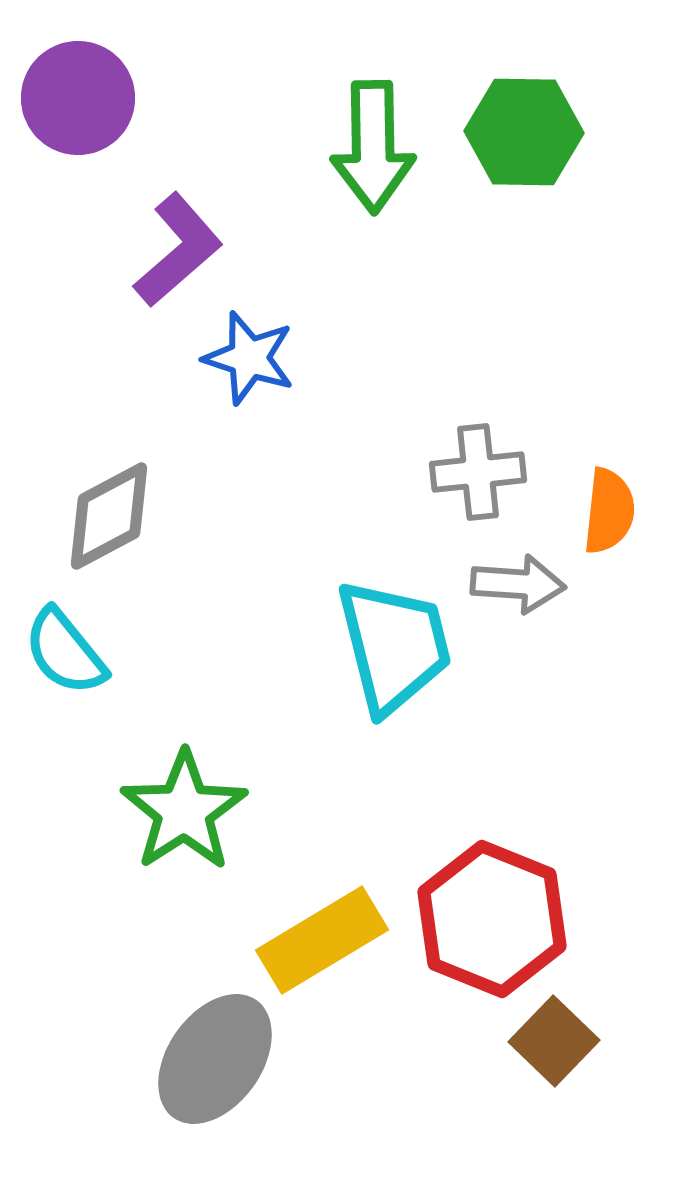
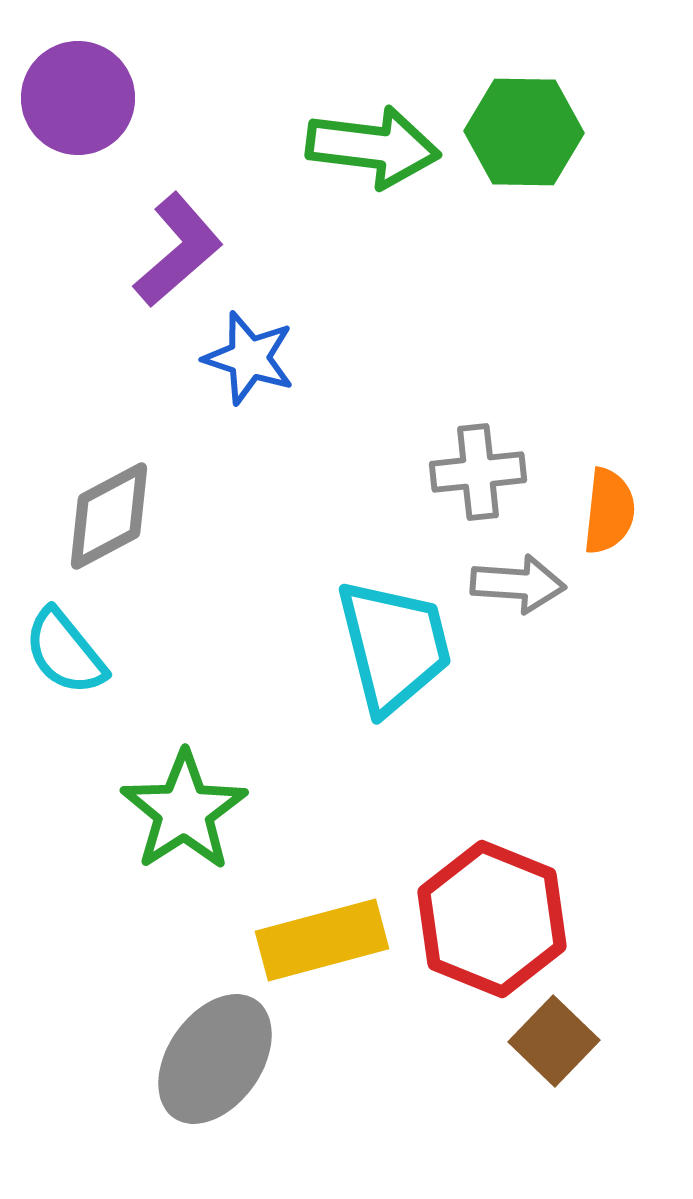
green arrow: rotated 82 degrees counterclockwise
yellow rectangle: rotated 16 degrees clockwise
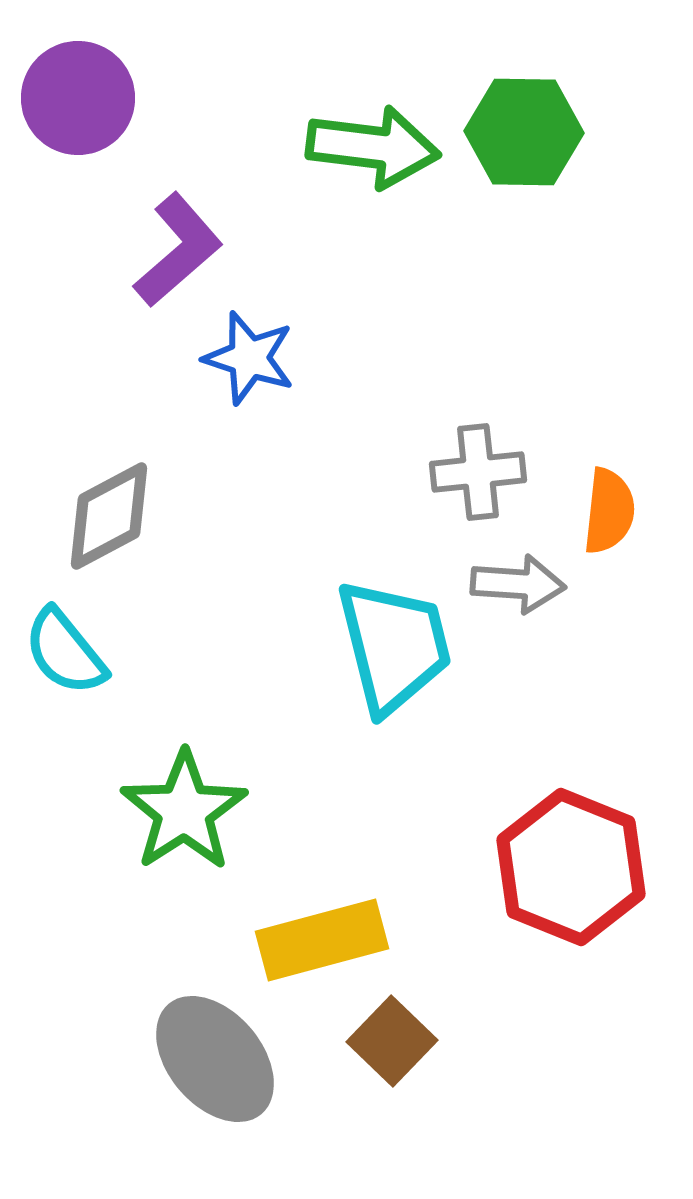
red hexagon: moved 79 px right, 52 px up
brown square: moved 162 px left
gray ellipse: rotated 75 degrees counterclockwise
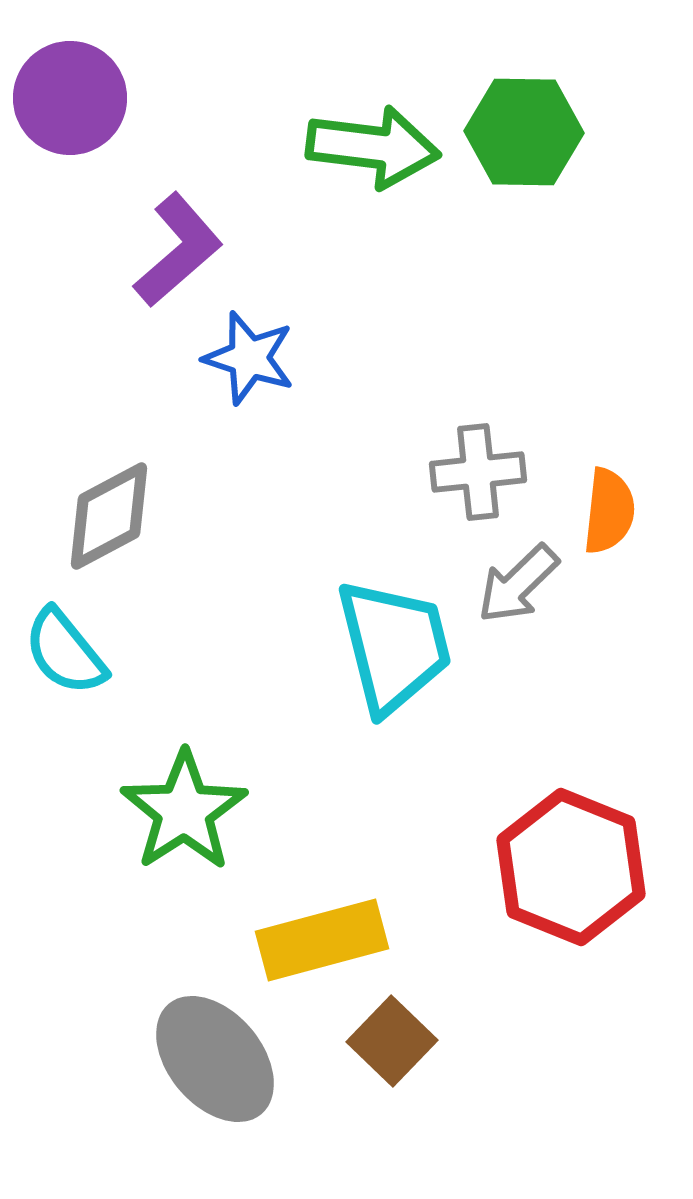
purple circle: moved 8 px left
gray arrow: rotated 132 degrees clockwise
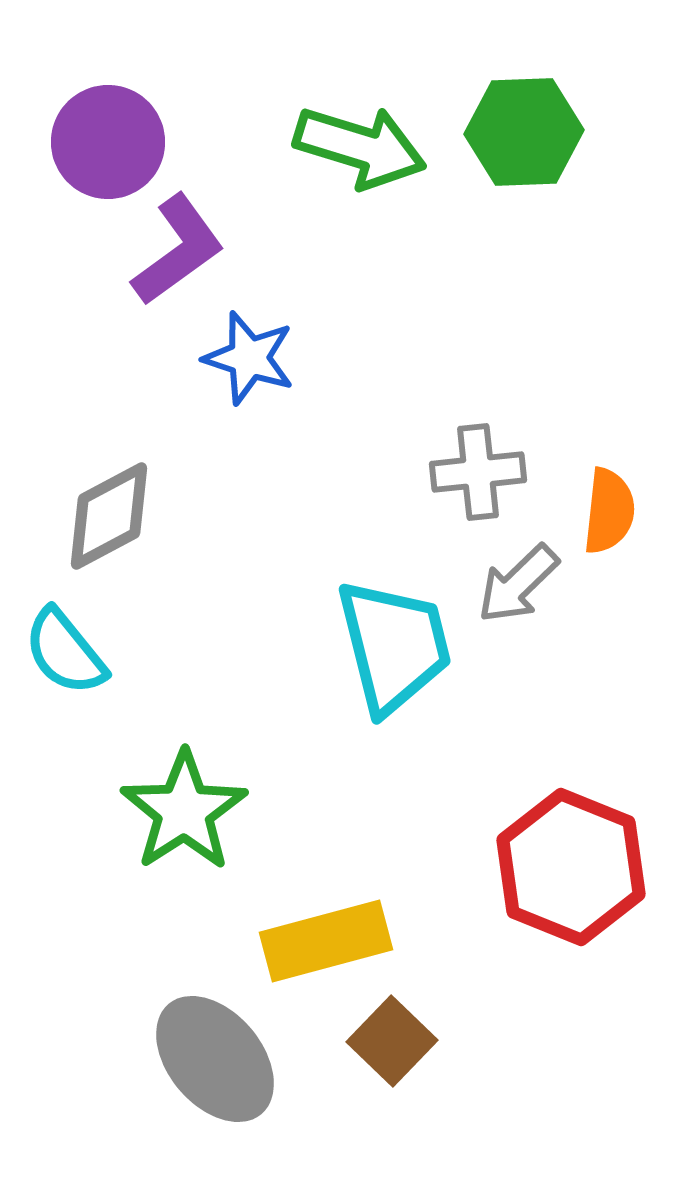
purple circle: moved 38 px right, 44 px down
green hexagon: rotated 3 degrees counterclockwise
green arrow: moved 13 px left; rotated 10 degrees clockwise
purple L-shape: rotated 5 degrees clockwise
yellow rectangle: moved 4 px right, 1 px down
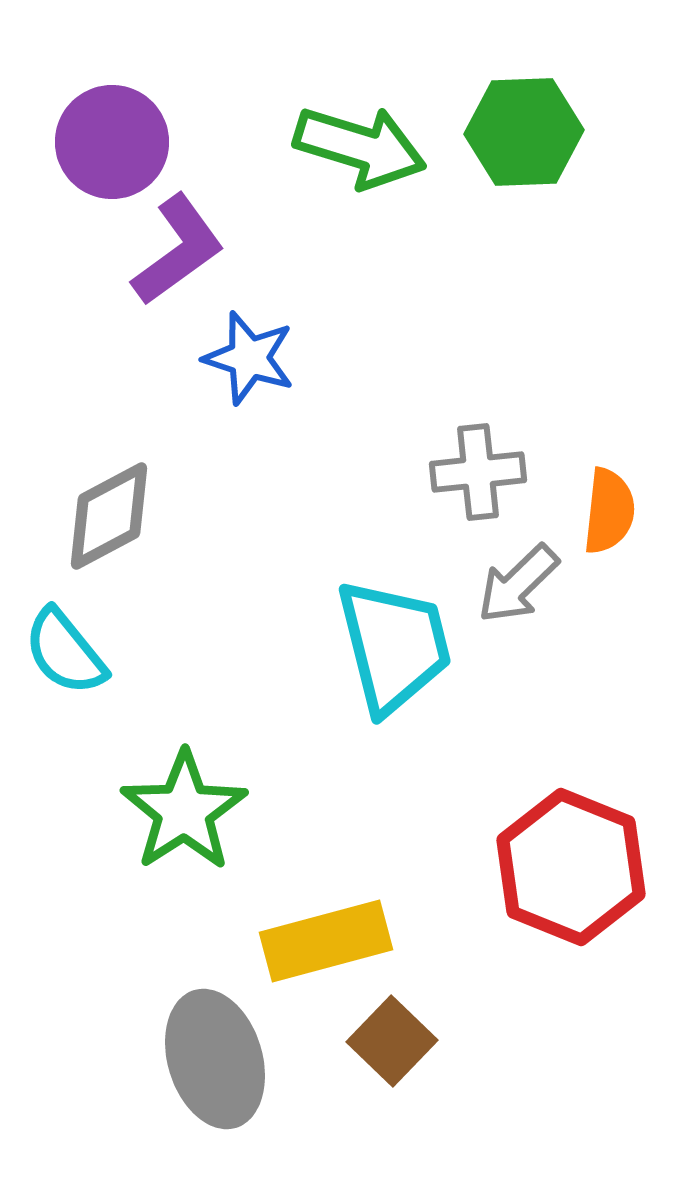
purple circle: moved 4 px right
gray ellipse: rotated 23 degrees clockwise
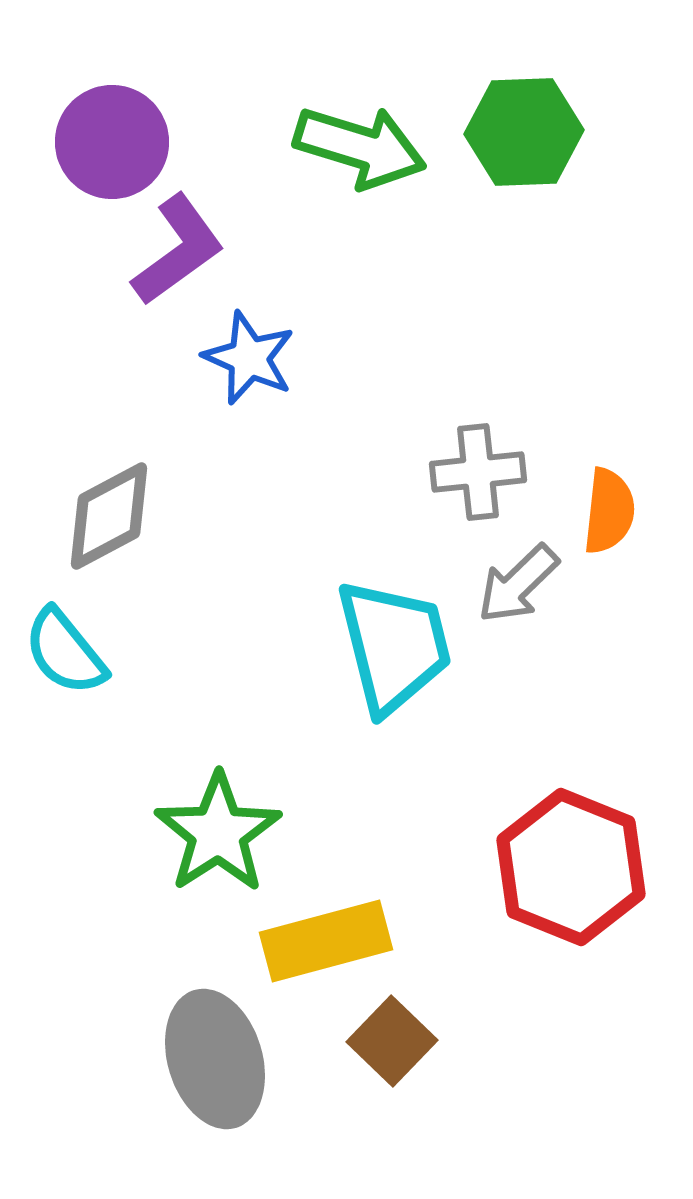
blue star: rotated 6 degrees clockwise
green star: moved 34 px right, 22 px down
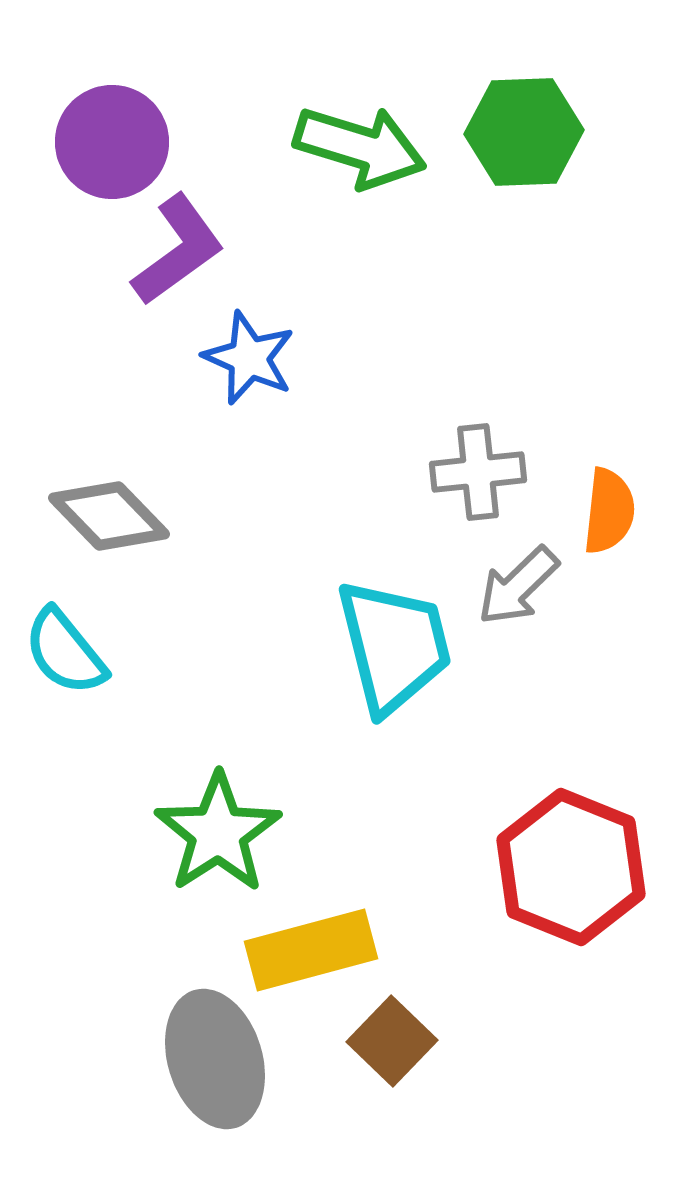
gray diamond: rotated 74 degrees clockwise
gray arrow: moved 2 px down
yellow rectangle: moved 15 px left, 9 px down
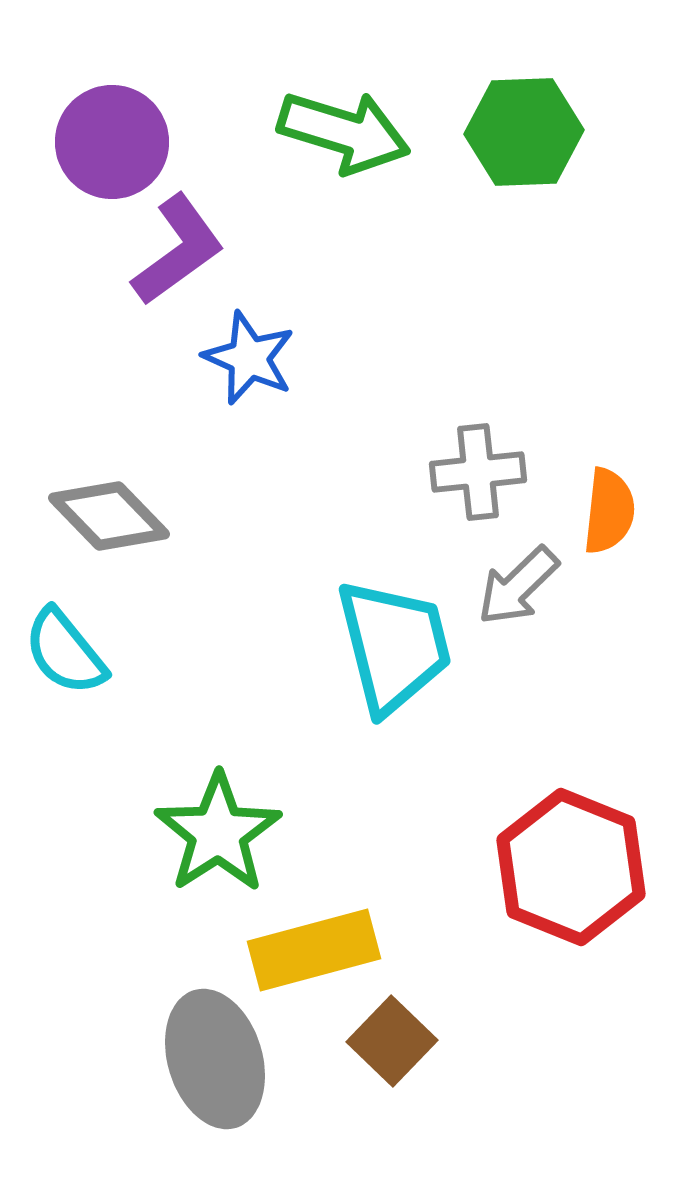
green arrow: moved 16 px left, 15 px up
yellow rectangle: moved 3 px right
